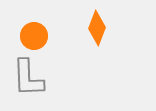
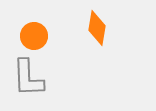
orange diamond: rotated 12 degrees counterclockwise
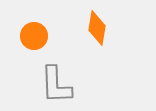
gray L-shape: moved 28 px right, 7 px down
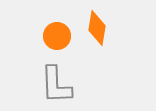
orange circle: moved 23 px right
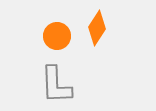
orange diamond: rotated 24 degrees clockwise
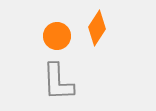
gray L-shape: moved 2 px right, 3 px up
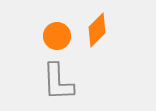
orange diamond: moved 2 px down; rotated 12 degrees clockwise
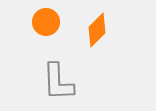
orange circle: moved 11 px left, 14 px up
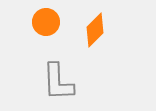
orange diamond: moved 2 px left
